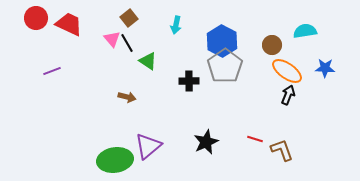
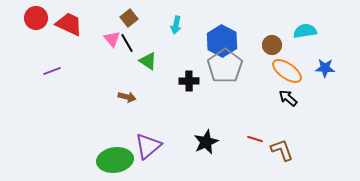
black arrow: moved 3 px down; rotated 72 degrees counterclockwise
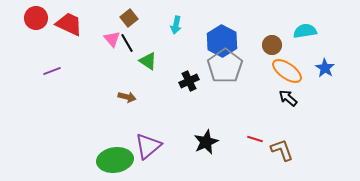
blue star: rotated 30 degrees clockwise
black cross: rotated 24 degrees counterclockwise
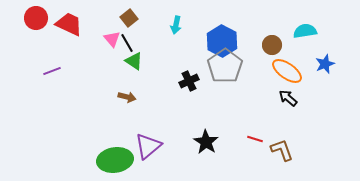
green triangle: moved 14 px left
blue star: moved 4 px up; rotated 18 degrees clockwise
black star: rotated 15 degrees counterclockwise
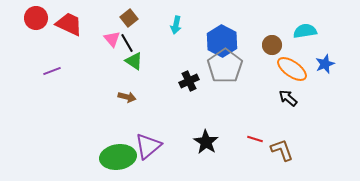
orange ellipse: moved 5 px right, 2 px up
green ellipse: moved 3 px right, 3 px up
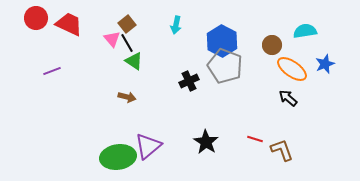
brown square: moved 2 px left, 6 px down
gray pentagon: rotated 16 degrees counterclockwise
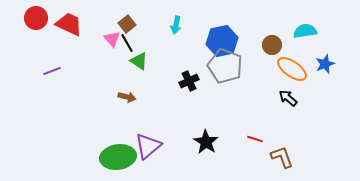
blue hexagon: rotated 20 degrees clockwise
green triangle: moved 5 px right
brown L-shape: moved 7 px down
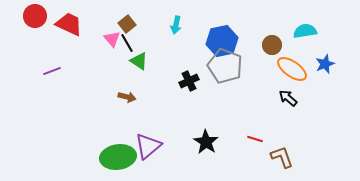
red circle: moved 1 px left, 2 px up
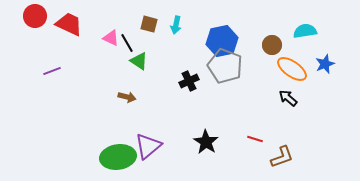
brown square: moved 22 px right; rotated 36 degrees counterclockwise
pink triangle: moved 1 px left, 1 px up; rotated 24 degrees counterclockwise
brown L-shape: rotated 90 degrees clockwise
